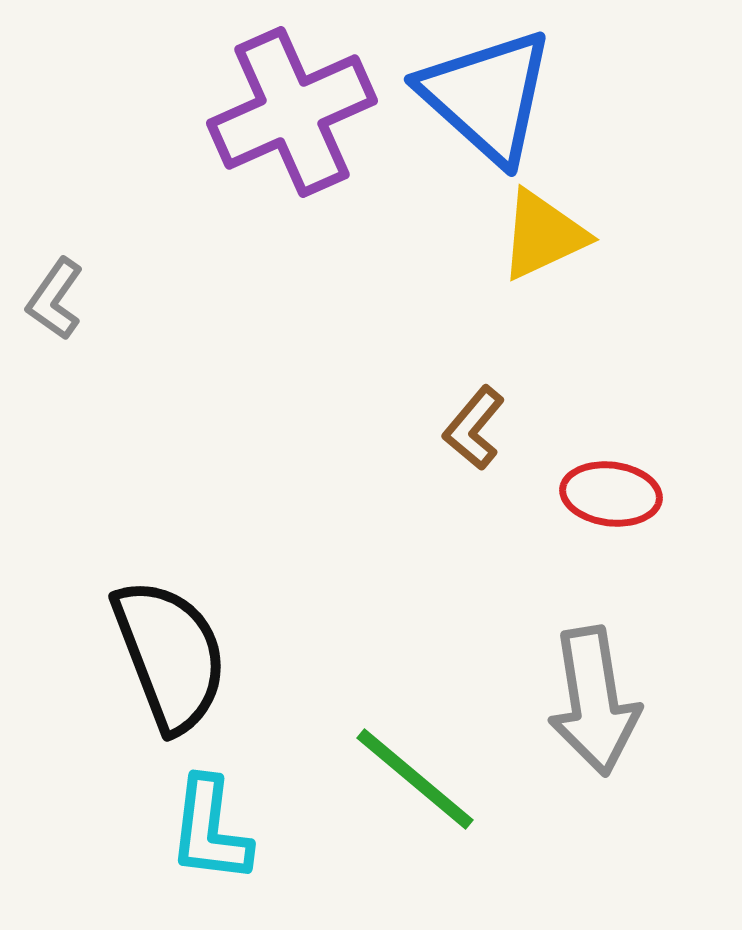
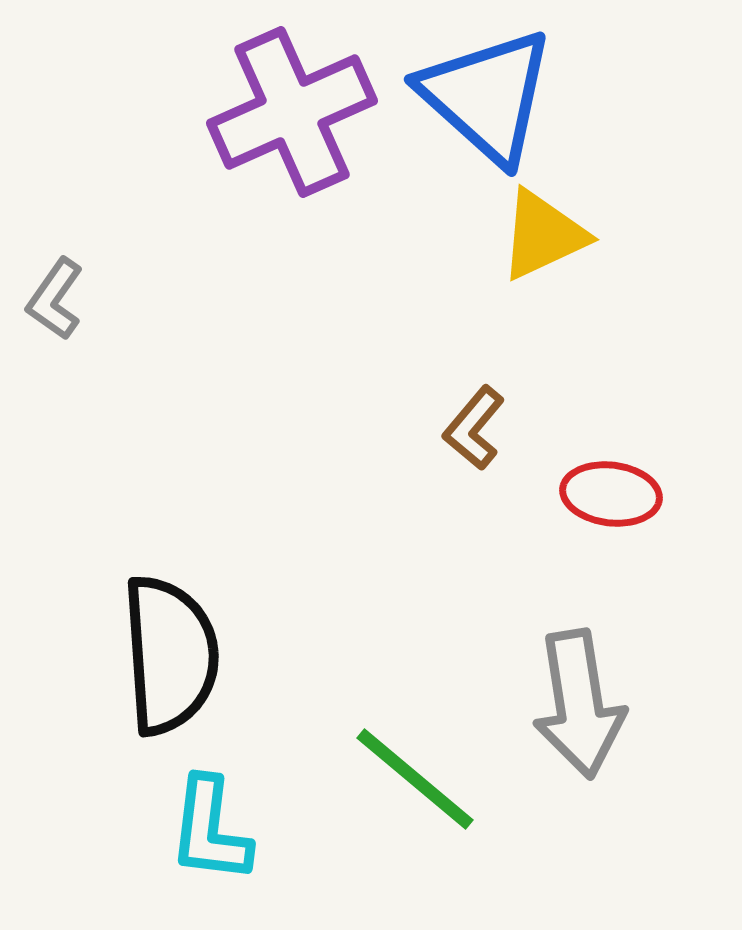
black semicircle: rotated 17 degrees clockwise
gray arrow: moved 15 px left, 3 px down
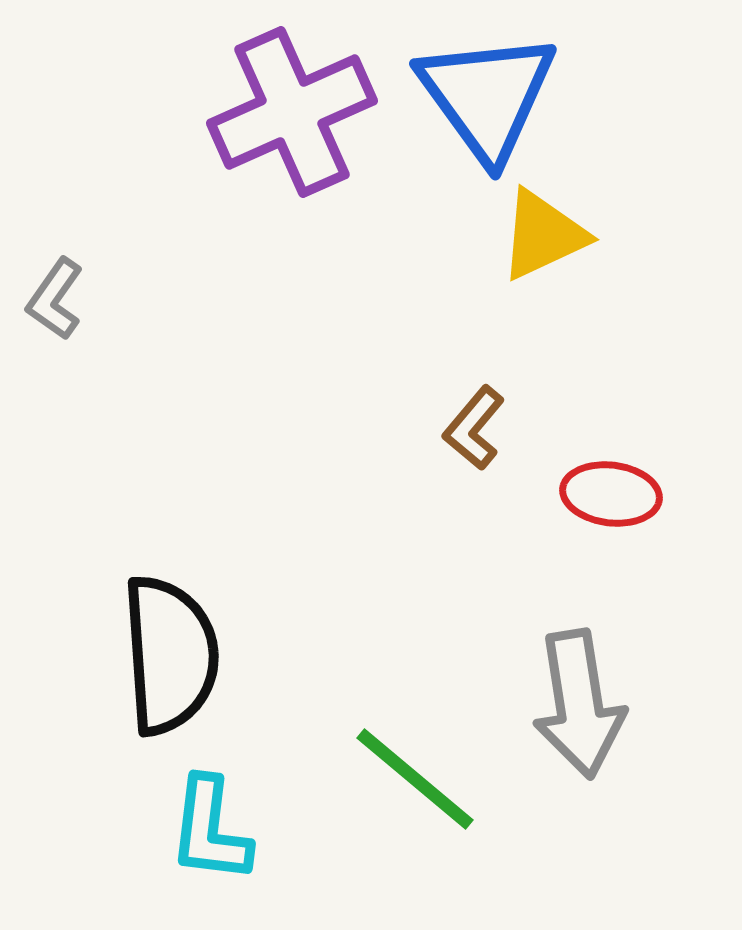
blue triangle: rotated 12 degrees clockwise
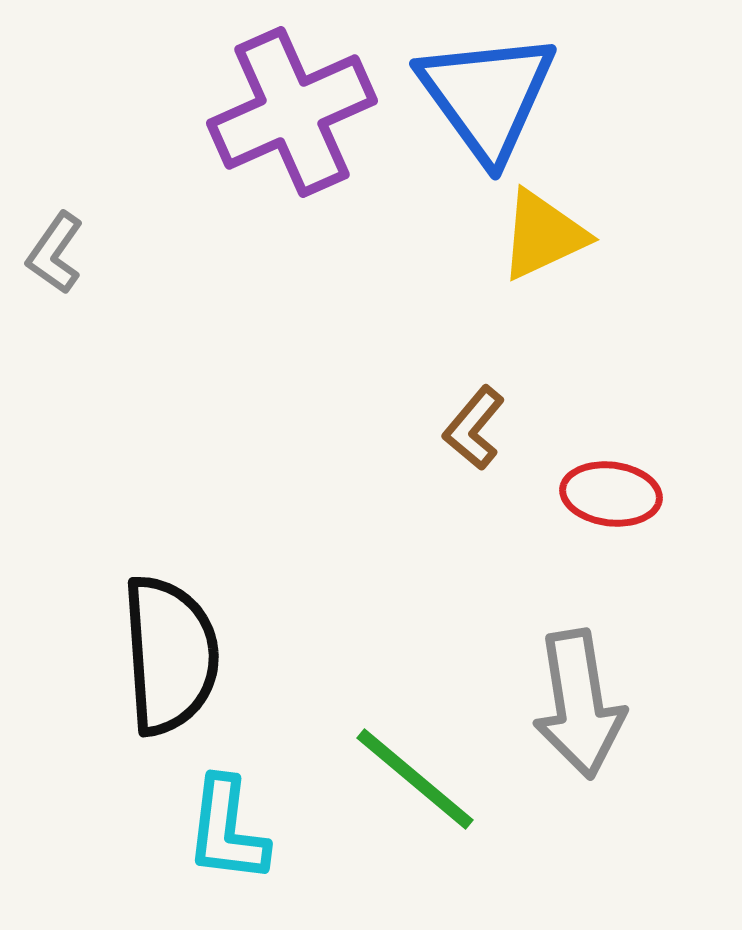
gray L-shape: moved 46 px up
cyan L-shape: moved 17 px right
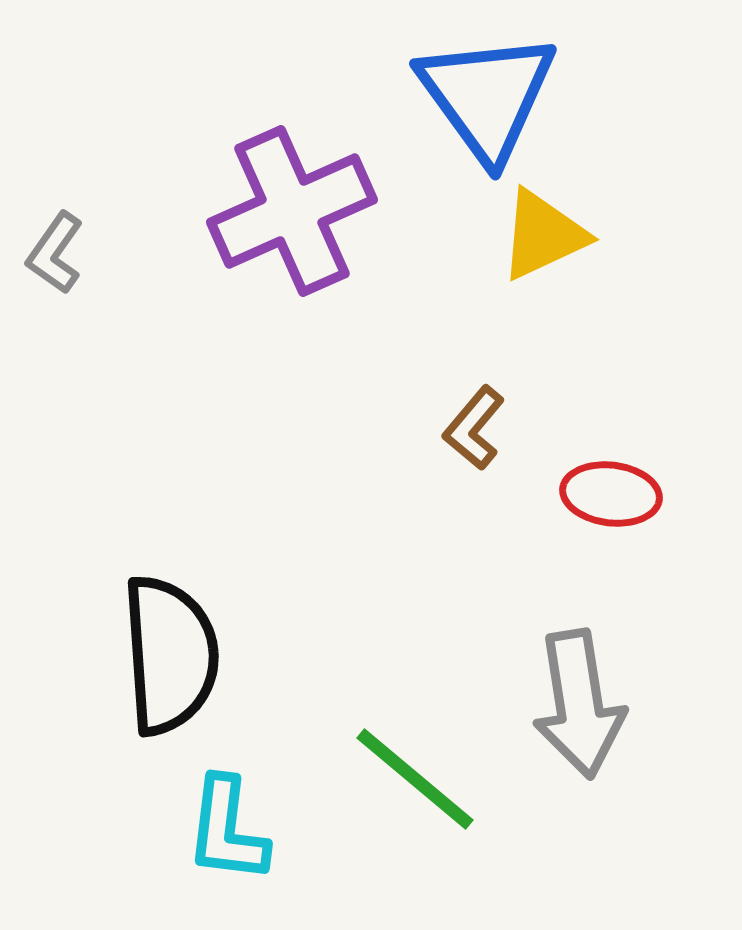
purple cross: moved 99 px down
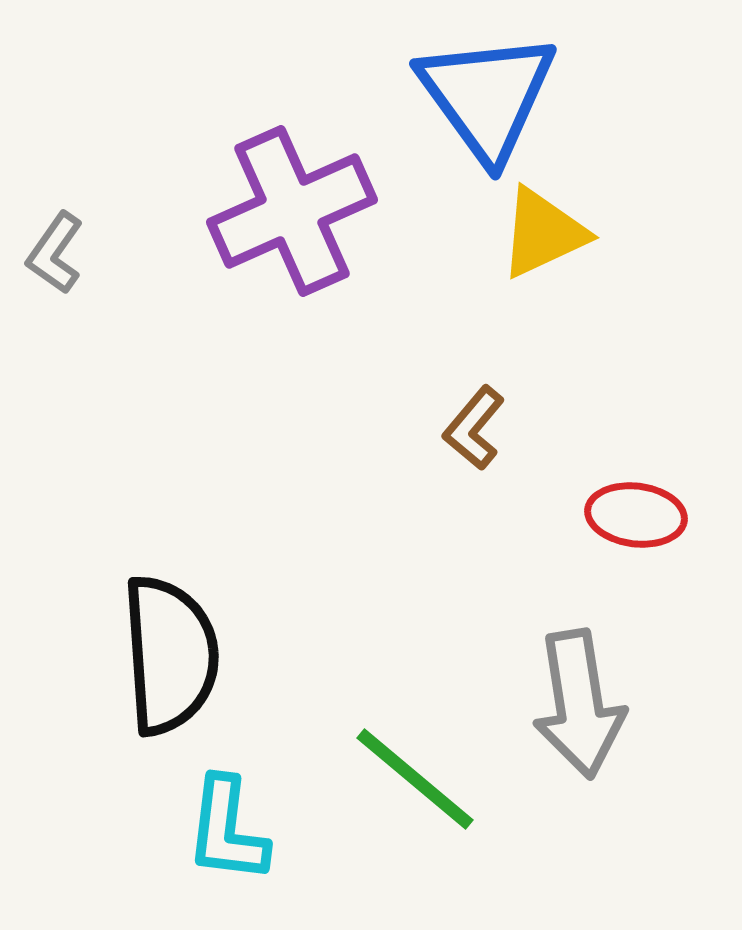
yellow triangle: moved 2 px up
red ellipse: moved 25 px right, 21 px down
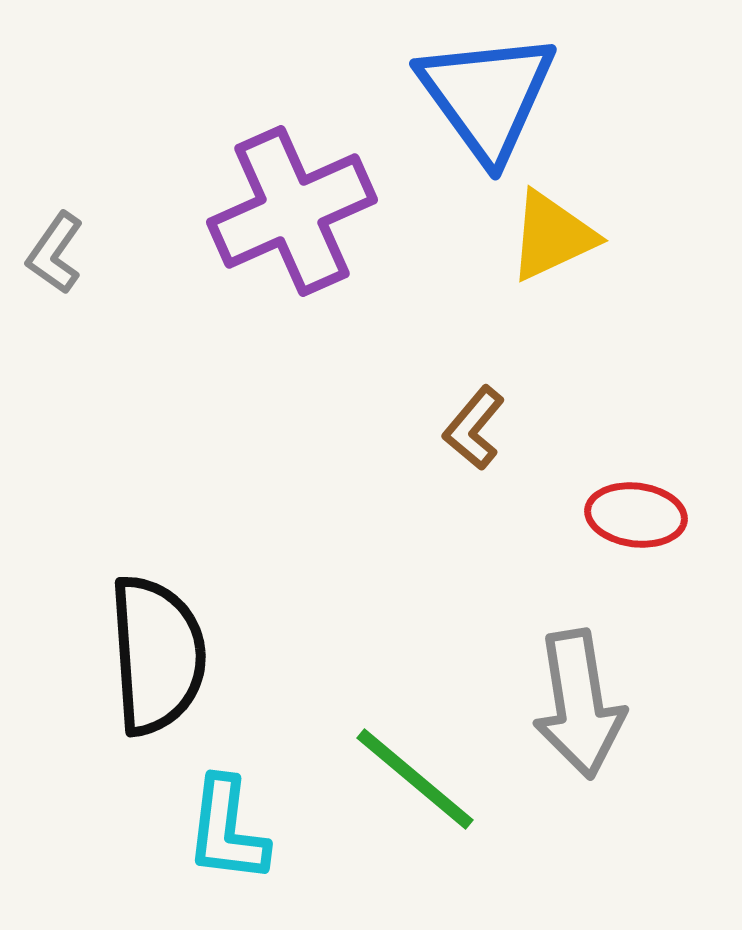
yellow triangle: moved 9 px right, 3 px down
black semicircle: moved 13 px left
